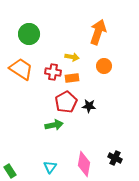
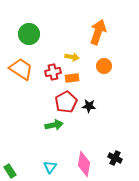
red cross: rotated 21 degrees counterclockwise
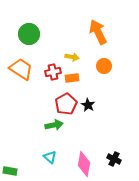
orange arrow: rotated 45 degrees counterclockwise
red pentagon: moved 2 px down
black star: moved 1 px left, 1 px up; rotated 24 degrees clockwise
black cross: moved 1 px left, 1 px down
cyan triangle: moved 10 px up; rotated 24 degrees counterclockwise
green rectangle: rotated 48 degrees counterclockwise
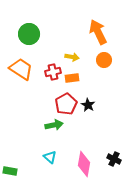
orange circle: moved 6 px up
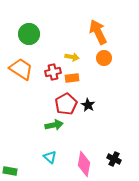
orange circle: moved 2 px up
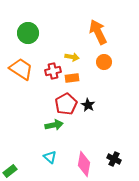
green circle: moved 1 px left, 1 px up
orange circle: moved 4 px down
red cross: moved 1 px up
green rectangle: rotated 48 degrees counterclockwise
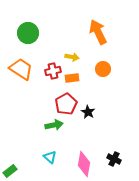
orange circle: moved 1 px left, 7 px down
black star: moved 7 px down
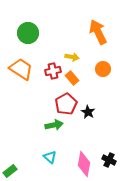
orange rectangle: rotated 56 degrees clockwise
black cross: moved 5 px left, 1 px down
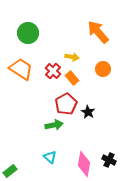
orange arrow: rotated 15 degrees counterclockwise
red cross: rotated 35 degrees counterclockwise
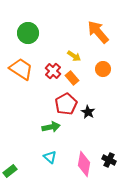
yellow arrow: moved 2 px right, 1 px up; rotated 24 degrees clockwise
green arrow: moved 3 px left, 2 px down
